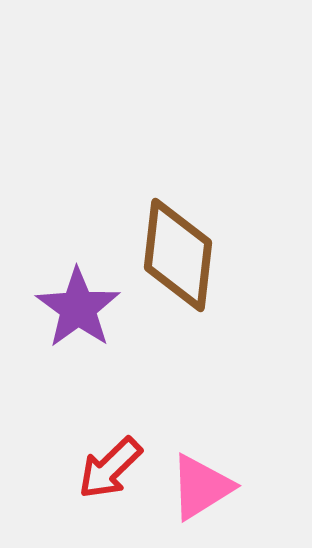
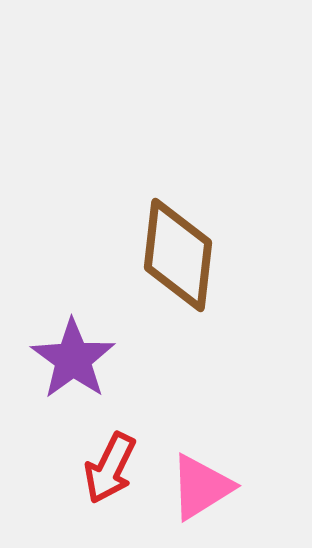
purple star: moved 5 px left, 51 px down
red arrow: rotated 20 degrees counterclockwise
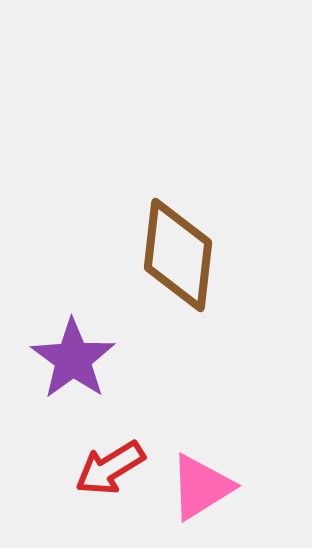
red arrow: rotated 32 degrees clockwise
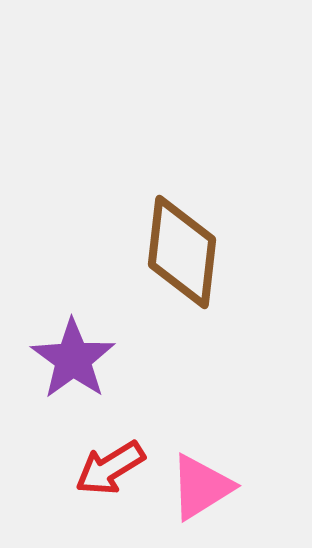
brown diamond: moved 4 px right, 3 px up
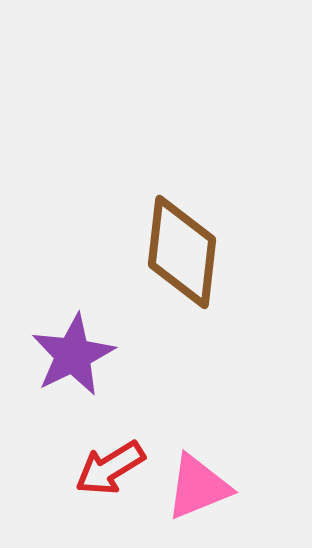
purple star: moved 4 px up; rotated 10 degrees clockwise
pink triangle: moved 3 px left; rotated 10 degrees clockwise
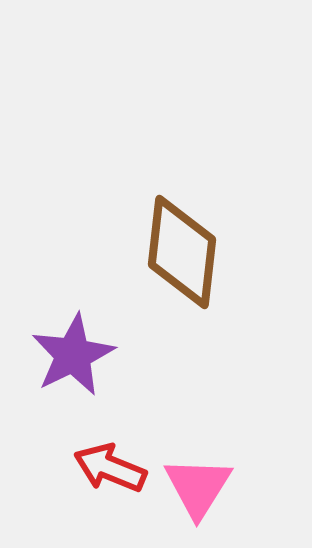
red arrow: rotated 54 degrees clockwise
pink triangle: rotated 36 degrees counterclockwise
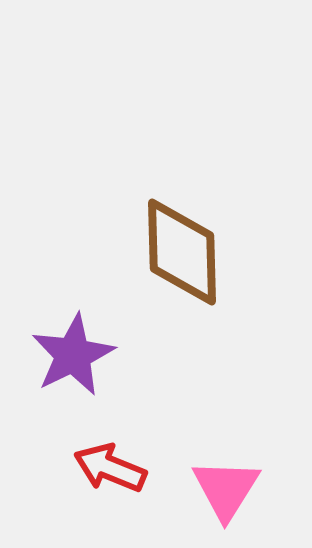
brown diamond: rotated 8 degrees counterclockwise
pink triangle: moved 28 px right, 2 px down
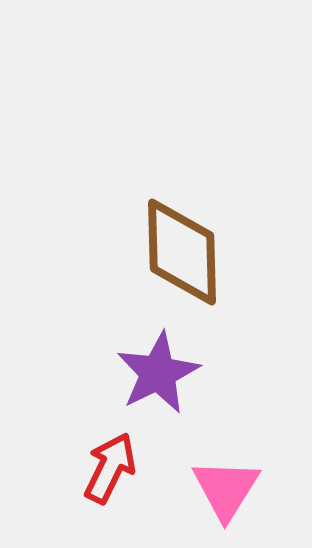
purple star: moved 85 px right, 18 px down
red arrow: rotated 94 degrees clockwise
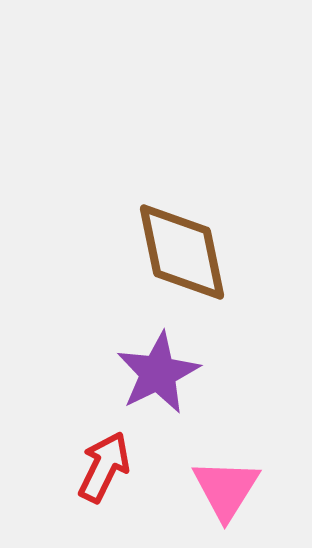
brown diamond: rotated 10 degrees counterclockwise
red arrow: moved 6 px left, 1 px up
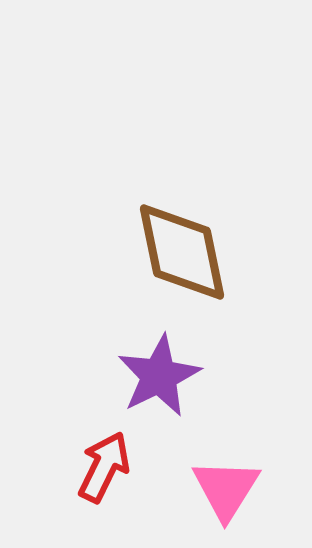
purple star: moved 1 px right, 3 px down
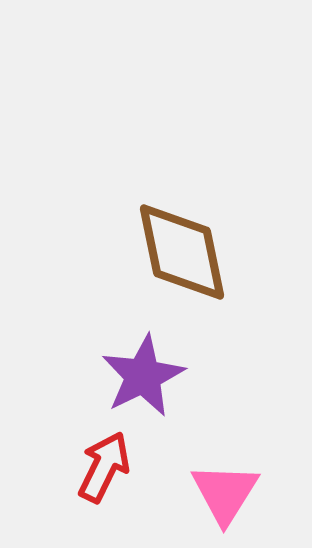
purple star: moved 16 px left
pink triangle: moved 1 px left, 4 px down
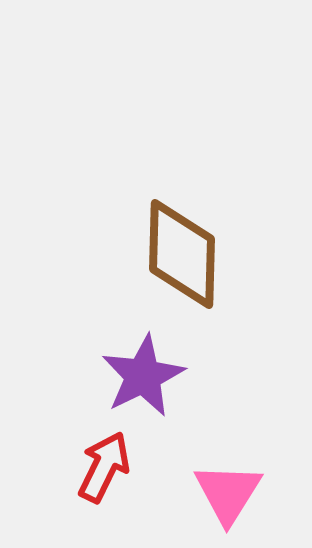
brown diamond: moved 2 px down; rotated 13 degrees clockwise
pink triangle: moved 3 px right
